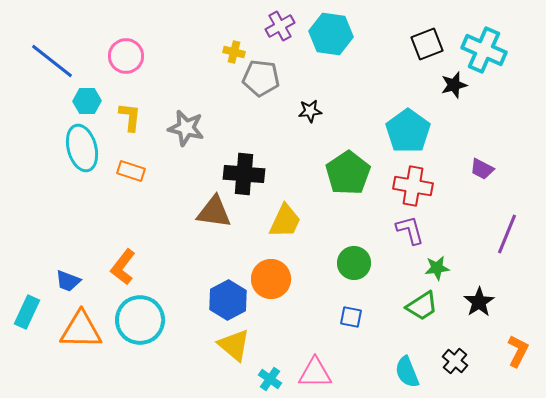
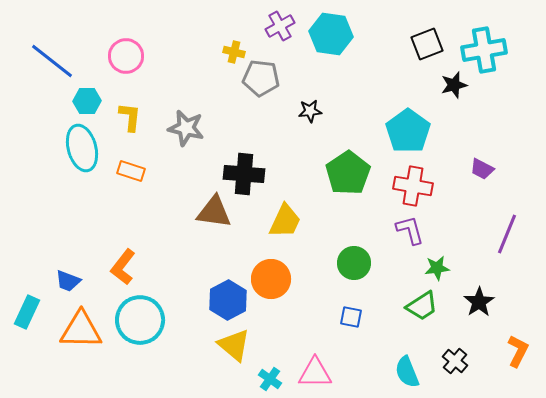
cyan cross at (484, 50): rotated 33 degrees counterclockwise
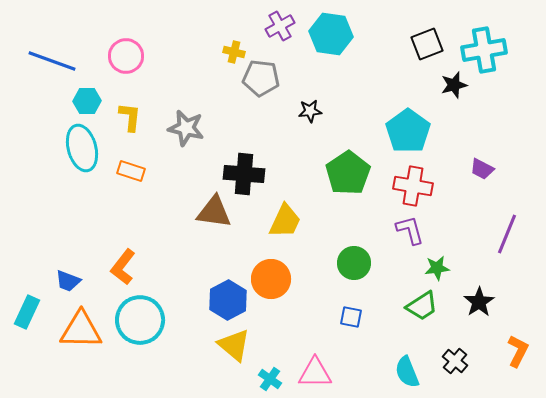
blue line at (52, 61): rotated 18 degrees counterclockwise
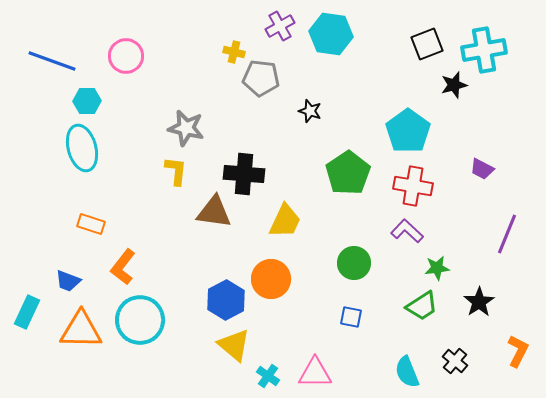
black star at (310, 111): rotated 25 degrees clockwise
yellow L-shape at (130, 117): moved 46 px right, 54 px down
orange rectangle at (131, 171): moved 40 px left, 53 px down
purple L-shape at (410, 230): moved 3 px left, 1 px down; rotated 32 degrees counterclockwise
blue hexagon at (228, 300): moved 2 px left
cyan cross at (270, 379): moved 2 px left, 3 px up
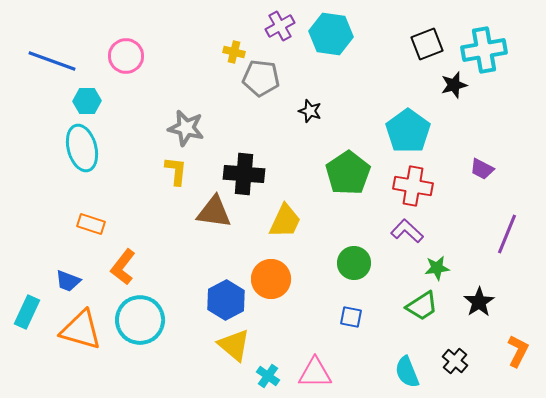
orange triangle at (81, 330): rotated 15 degrees clockwise
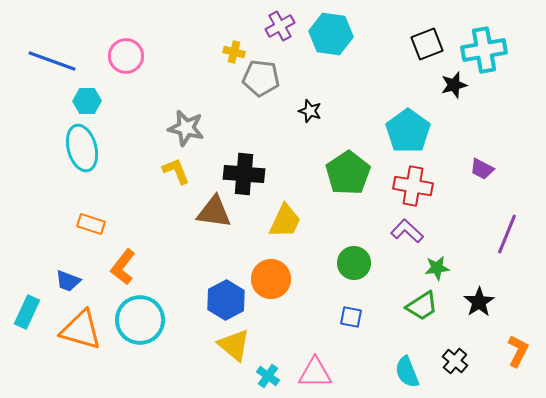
yellow L-shape at (176, 171): rotated 28 degrees counterclockwise
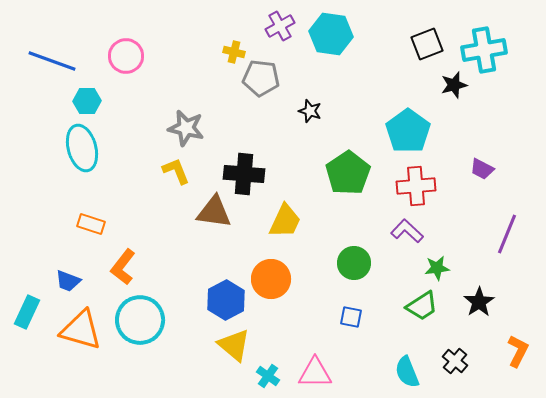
red cross at (413, 186): moved 3 px right; rotated 15 degrees counterclockwise
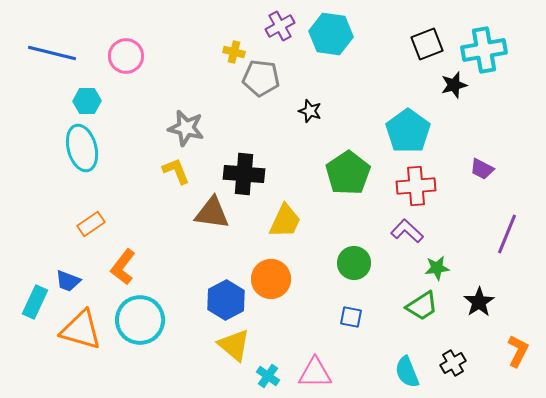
blue line at (52, 61): moved 8 px up; rotated 6 degrees counterclockwise
brown triangle at (214, 212): moved 2 px left, 1 px down
orange rectangle at (91, 224): rotated 52 degrees counterclockwise
cyan rectangle at (27, 312): moved 8 px right, 10 px up
black cross at (455, 361): moved 2 px left, 2 px down; rotated 20 degrees clockwise
